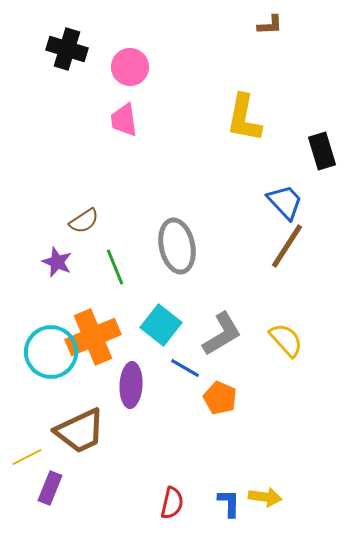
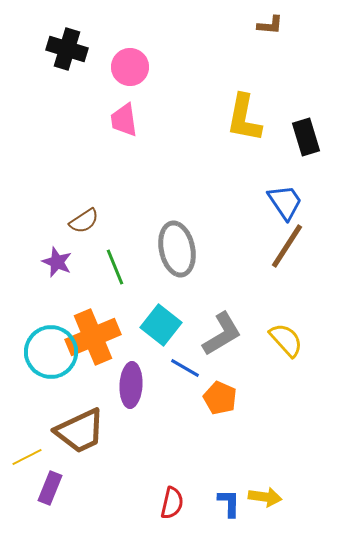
brown L-shape: rotated 8 degrees clockwise
black rectangle: moved 16 px left, 14 px up
blue trapezoid: rotated 9 degrees clockwise
gray ellipse: moved 3 px down
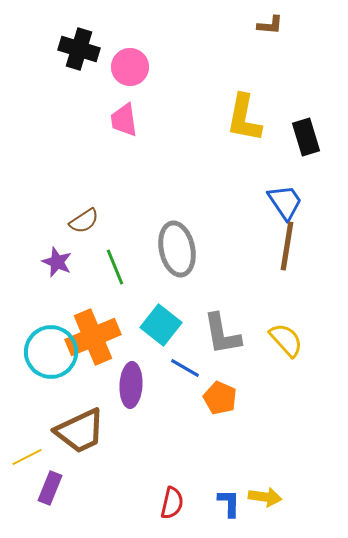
black cross: moved 12 px right
brown line: rotated 24 degrees counterclockwise
gray L-shape: rotated 111 degrees clockwise
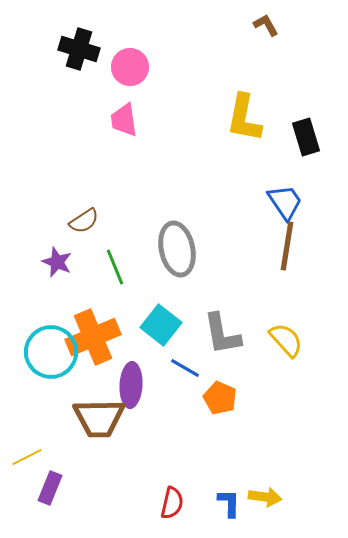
brown L-shape: moved 4 px left; rotated 124 degrees counterclockwise
brown trapezoid: moved 19 px right, 13 px up; rotated 24 degrees clockwise
